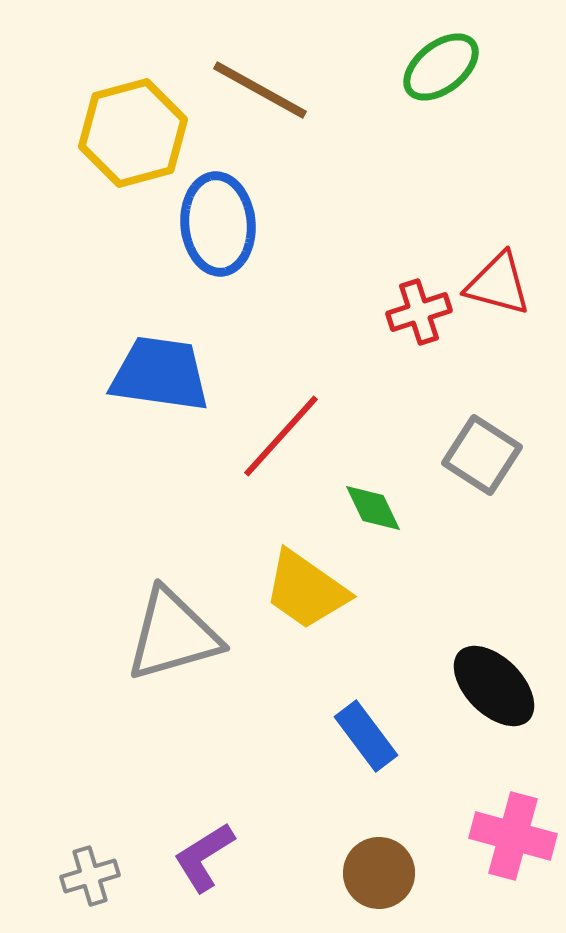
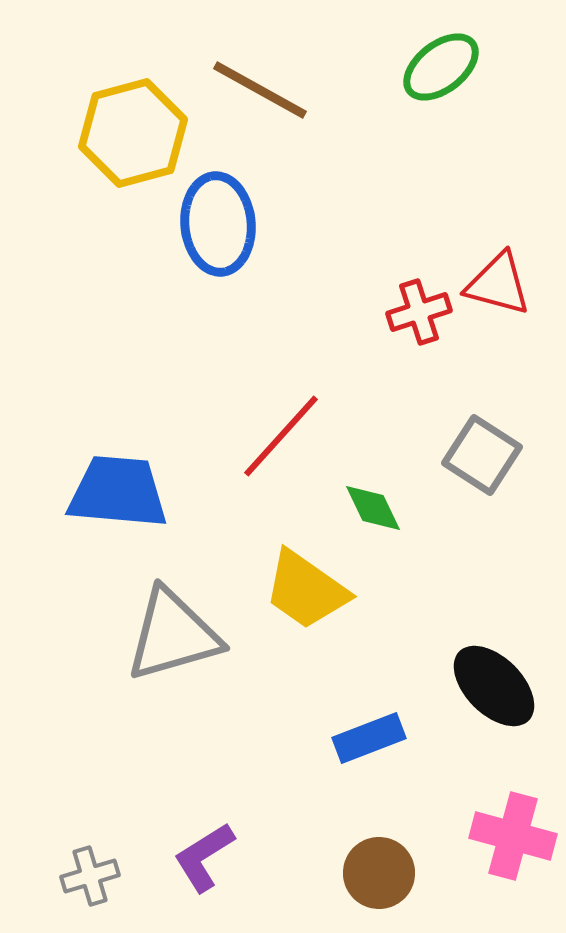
blue trapezoid: moved 42 px left, 118 px down; rotated 3 degrees counterclockwise
blue rectangle: moved 3 px right, 2 px down; rotated 74 degrees counterclockwise
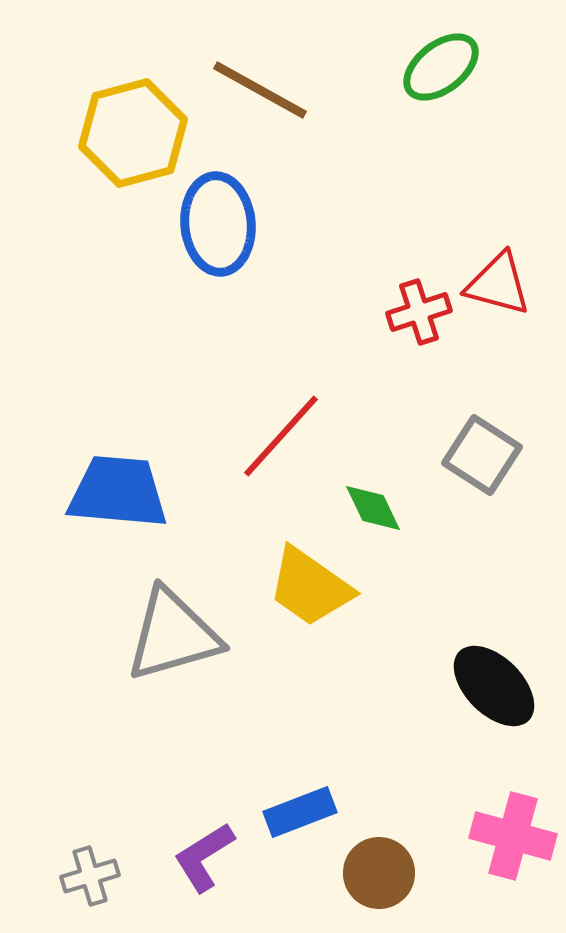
yellow trapezoid: moved 4 px right, 3 px up
blue rectangle: moved 69 px left, 74 px down
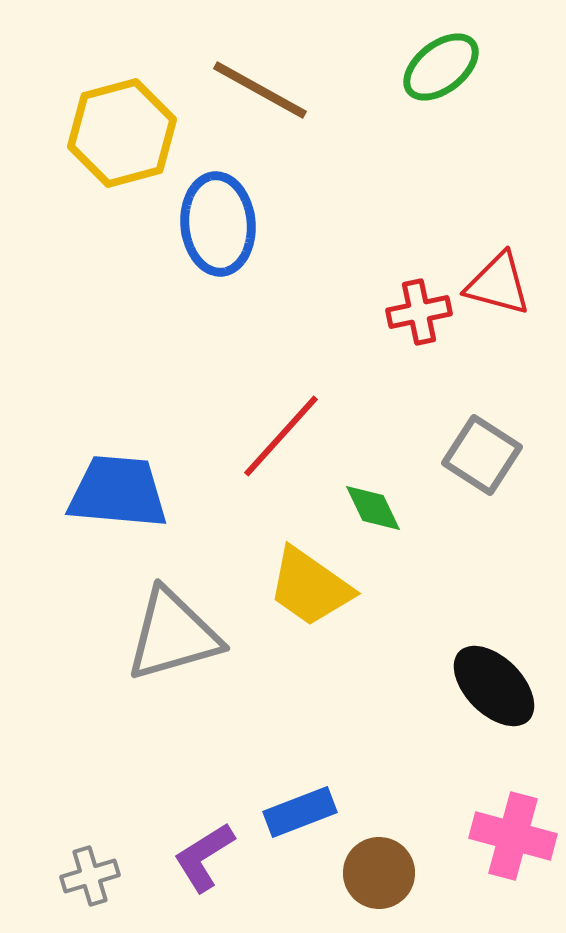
yellow hexagon: moved 11 px left
red cross: rotated 6 degrees clockwise
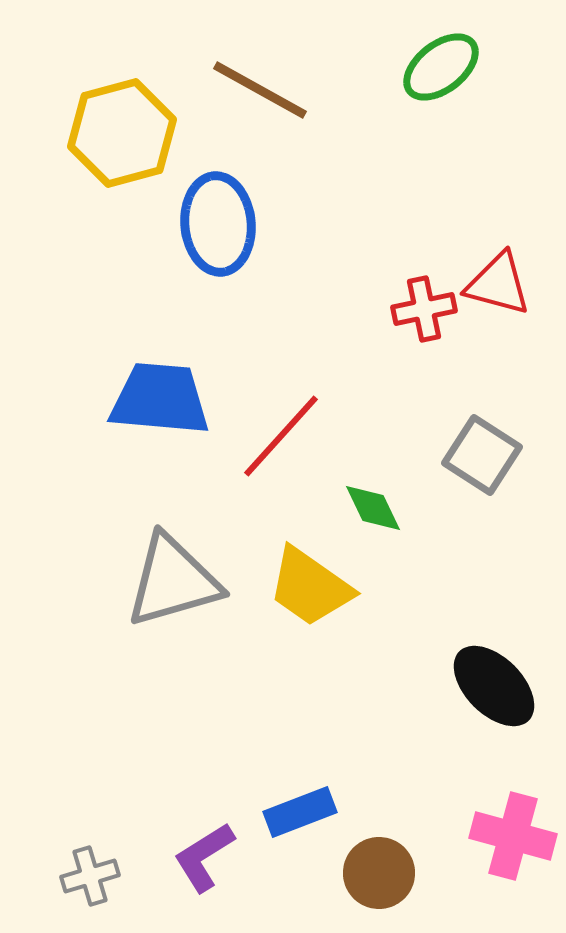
red cross: moved 5 px right, 3 px up
blue trapezoid: moved 42 px right, 93 px up
gray triangle: moved 54 px up
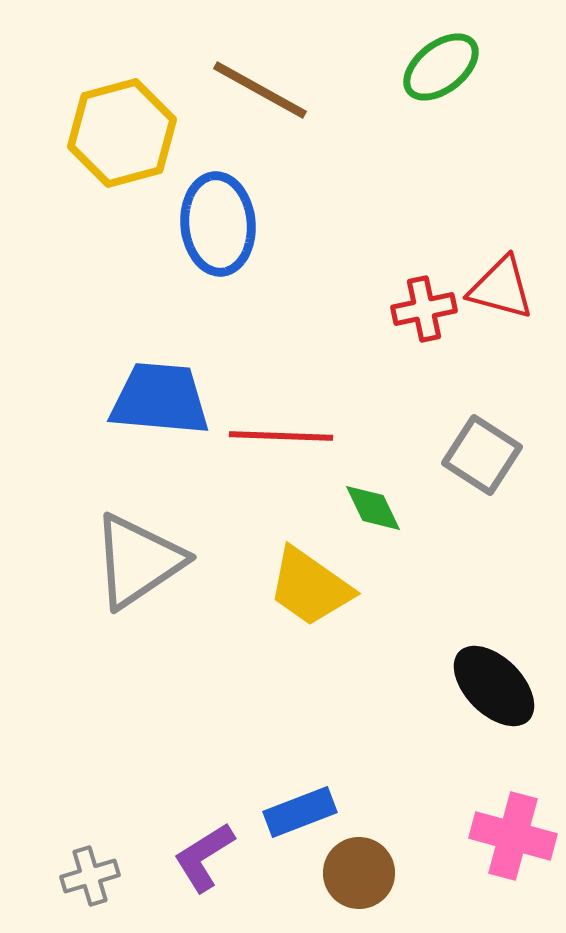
red triangle: moved 3 px right, 4 px down
red line: rotated 50 degrees clockwise
gray triangle: moved 35 px left, 20 px up; rotated 18 degrees counterclockwise
brown circle: moved 20 px left
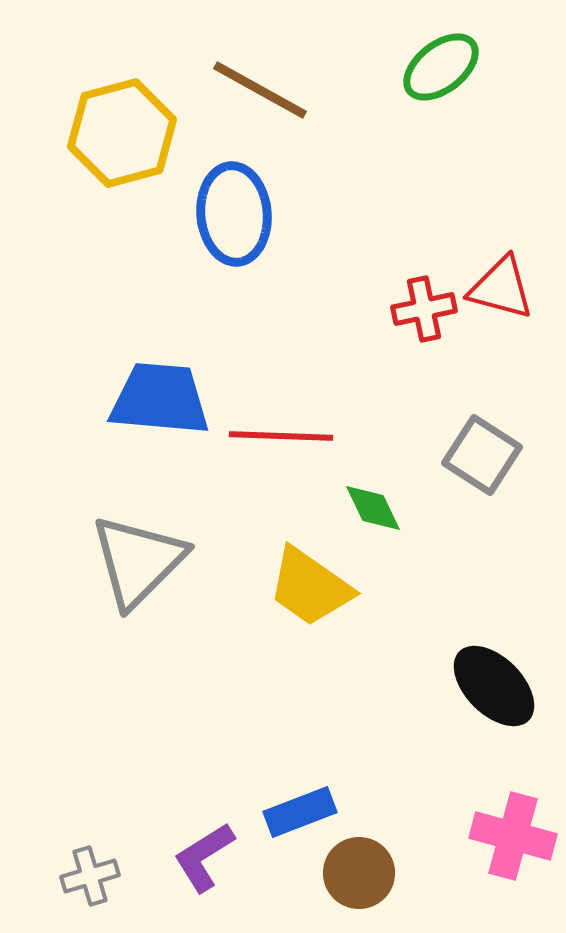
blue ellipse: moved 16 px right, 10 px up
gray triangle: rotated 11 degrees counterclockwise
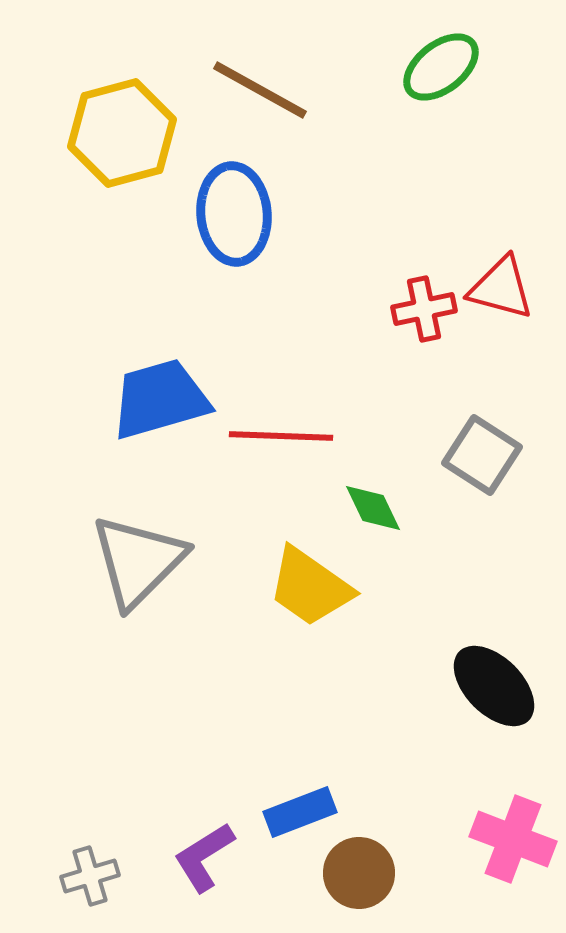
blue trapezoid: rotated 21 degrees counterclockwise
pink cross: moved 3 px down; rotated 6 degrees clockwise
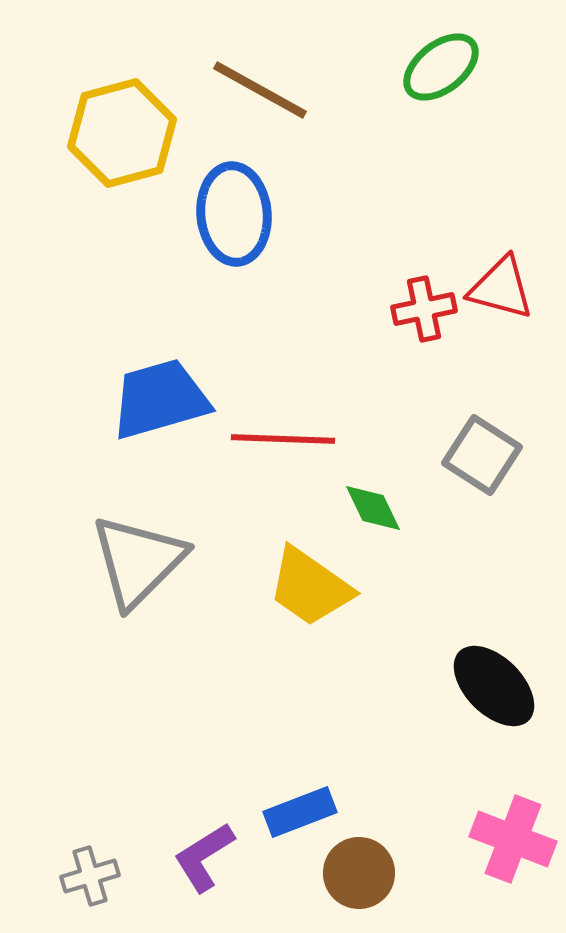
red line: moved 2 px right, 3 px down
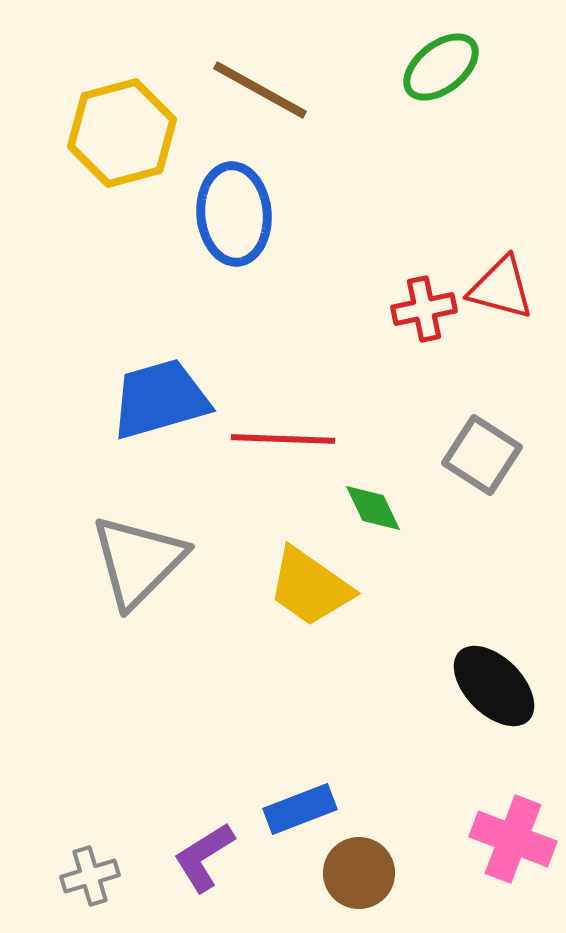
blue rectangle: moved 3 px up
